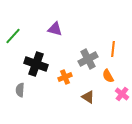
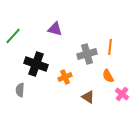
orange line: moved 3 px left, 2 px up
gray cross: moved 1 px left, 5 px up; rotated 12 degrees clockwise
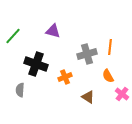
purple triangle: moved 2 px left, 2 px down
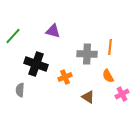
gray cross: rotated 18 degrees clockwise
pink cross: rotated 24 degrees clockwise
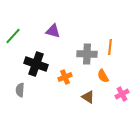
orange semicircle: moved 5 px left
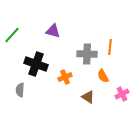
green line: moved 1 px left, 1 px up
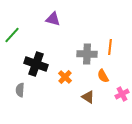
purple triangle: moved 12 px up
orange cross: rotated 24 degrees counterclockwise
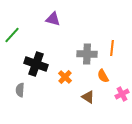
orange line: moved 2 px right, 1 px down
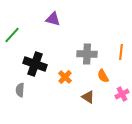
orange line: moved 9 px right, 4 px down
black cross: moved 1 px left
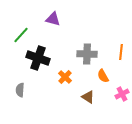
green line: moved 9 px right
black cross: moved 3 px right, 6 px up
